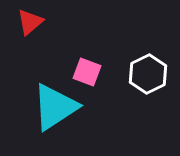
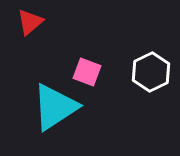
white hexagon: moved 3 px right, 2 px up
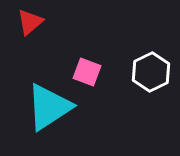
cyan triangle: moved 6 px left
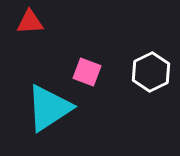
red triangle: rotated 36 degrees clockwise
cyan triangle: moved 1 px down
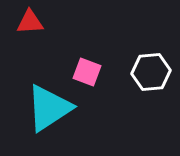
white hexagon: rotated 21 degrees clockwise
